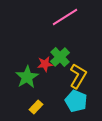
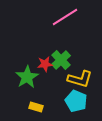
green cross: moved 1 px right, 3 px down
yellow L-shape: moved 2 px right, 3 px down; rotated 75 degrees clockwise
yellow rectangle: rotated 64 degrees clockwise
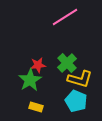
green cross: moved 6 px right, 3 px down
red star: moved 7 px left, 1 px down
green star: moved 3 px right, 3 px down
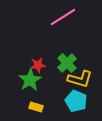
pink line: moved 2 px left
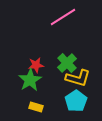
red star: moved 2 px left
yellow L-shape: moved 2 px left, 1 px up
cyan pentagon: rotated 15 degrees clockwise
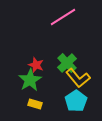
red star: rotated 28 degrees clockwise
yellow L-shape: rotated 35 degrees clockwise
yellow rectangle: moved 1 px left, 3 px up
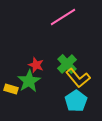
green cross: moved 1 px down
green star: moved 1 px left, 1 px down
yellow rectangle: moved 24 px left, 15 px up
